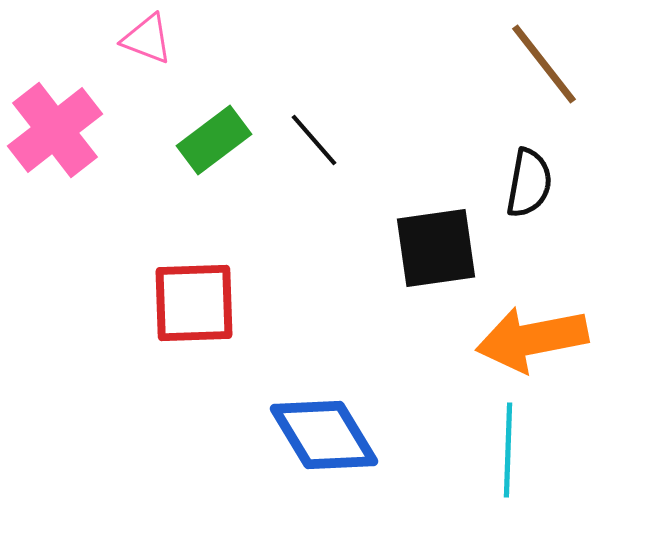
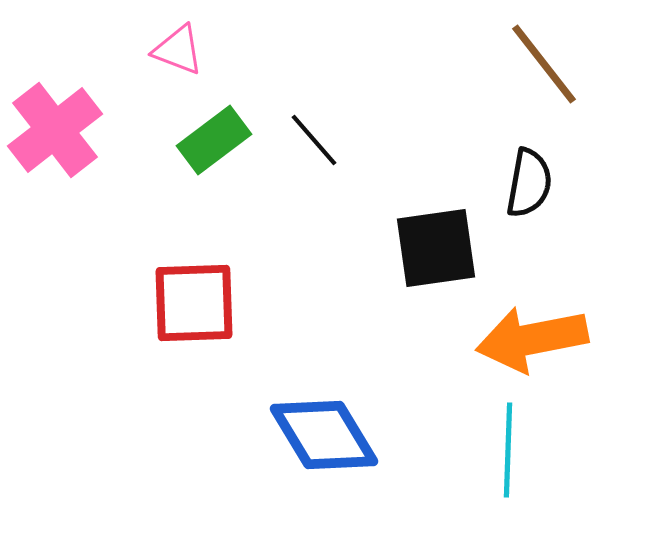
pink triangle: moved 31 px right, 11 px down
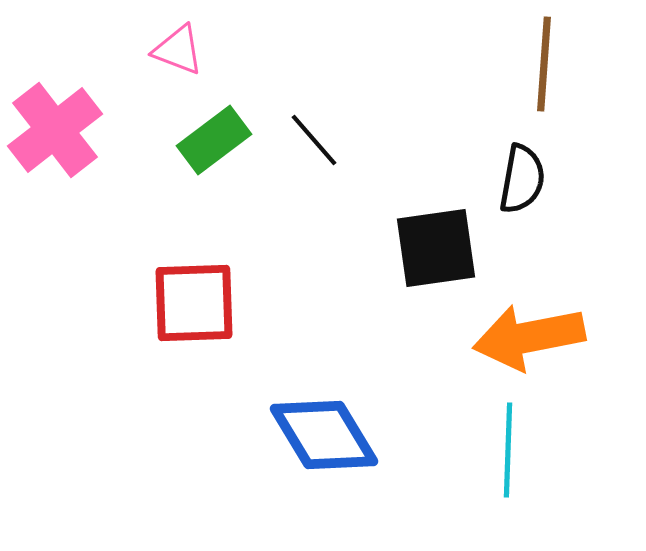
brown line: rotated 42 degrees clockwise
black semicircle: moved 7 px left, 4 px up
orange arrow: moved 3 px left, 2 px up
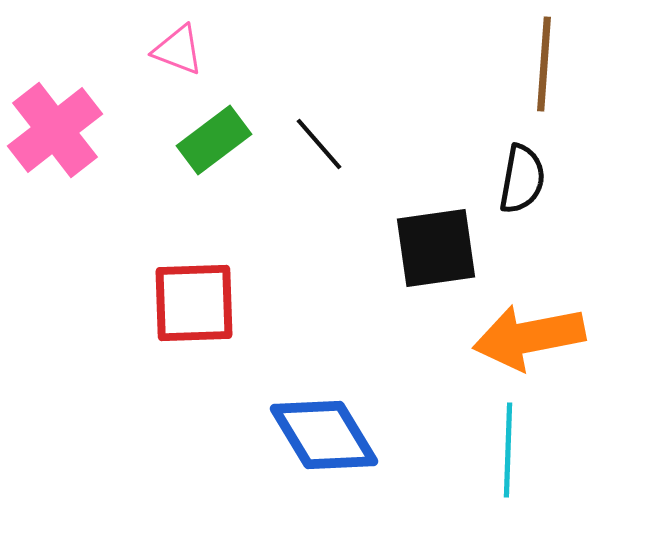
black line: moved 5 px right, 4 px down
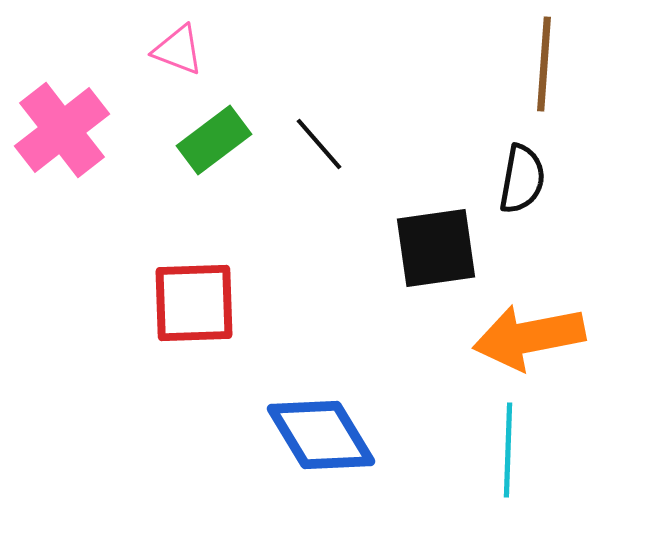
pink cross: moved 7 px right
blue diamond: moved 3 px left
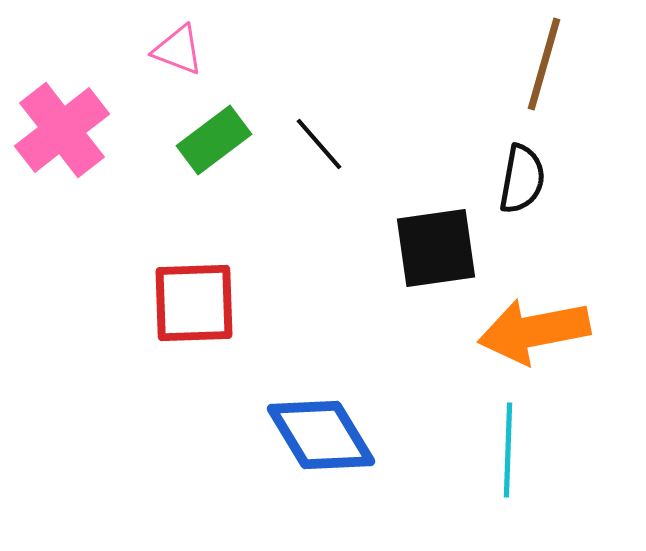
brown line: rotated 12 degrees clockwise
orange arrow: moved 5 px right, 6 px up
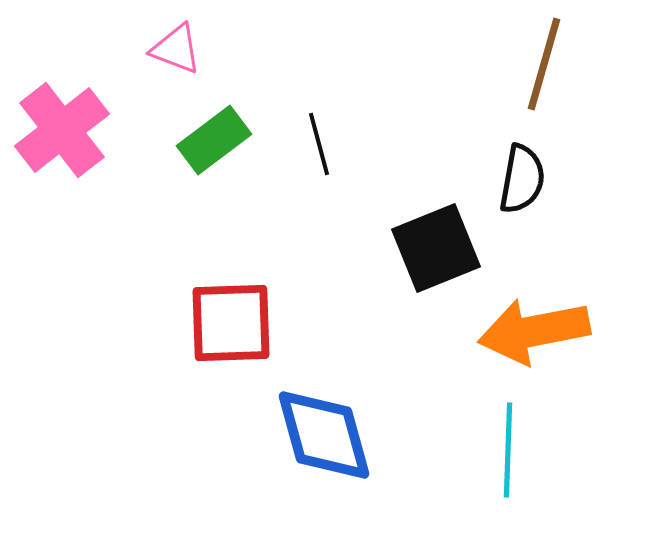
pink triangle: moved 2 px left, 1 px up
black line: rotated 26 degrees clockwise
black square: rotated 14 degrees counterclockwise
red square: moved 37 px right, 20 px down
blue diamond: moved 3 px right; rotated 16 degrees clockwise
